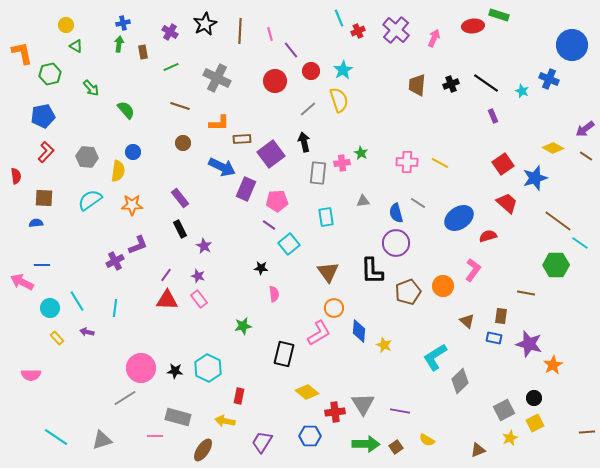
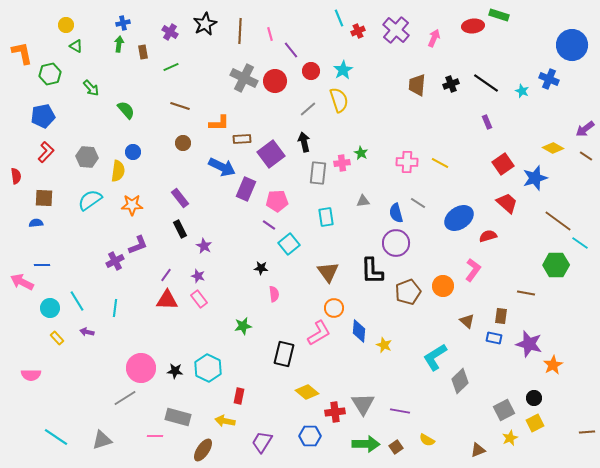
gray cross at (217, 78): moved 27 px right
purple rectangle at (493, 116): moved 6 px left, 6 px down
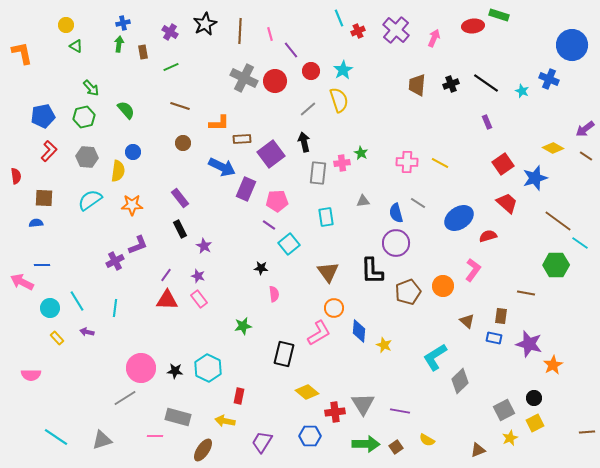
green hexagon at (50, 74): moved 34 px right, 43 px down
red L-shape at (46, 152): moved 3 px right, 1 px up
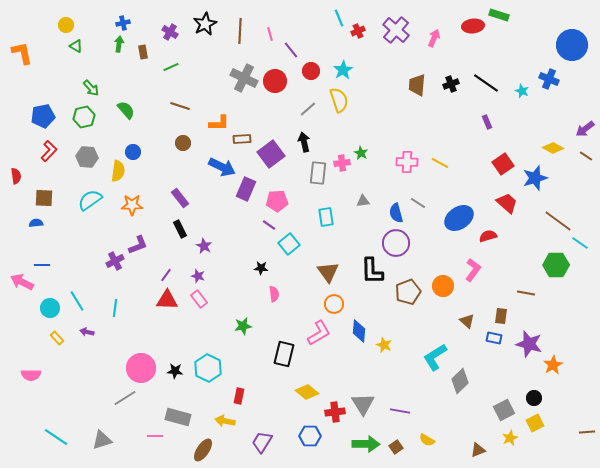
orange circle at (334, 308): moved 4 px up
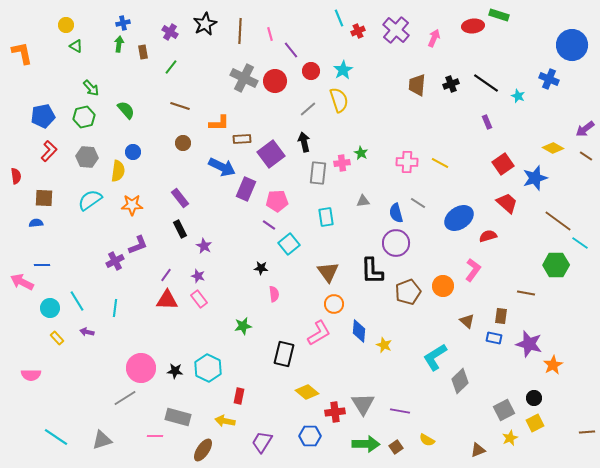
green line at (171, 67): rotated 28 degrees counterclockwise
cyan star at (522, 91): moved 4 px left, 5 px down
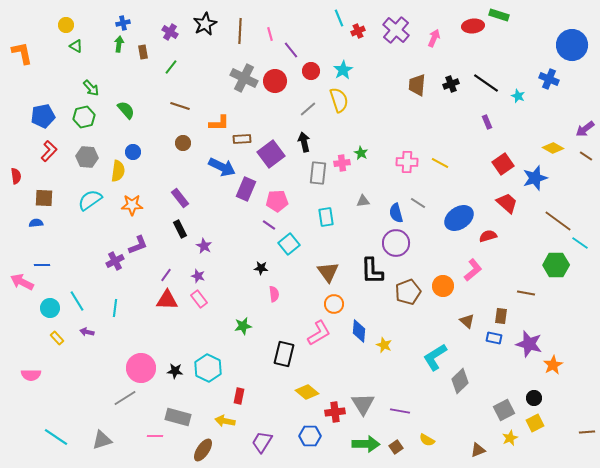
pink L-shape at (473, 270): rotated 15 degrees clockwise
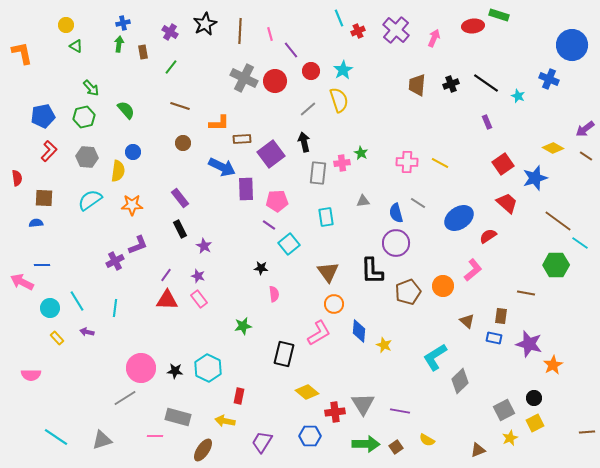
red semicircle at (16, 176): moved 1 px right, 2 px down
purple rectangle at (246, 189): rotated 25 degrees counterclockwise
red semicircle at (488, 236): rotated 18 degrees counterclockwise
